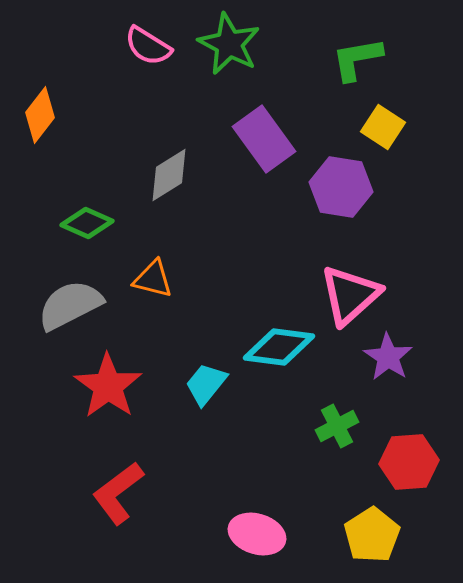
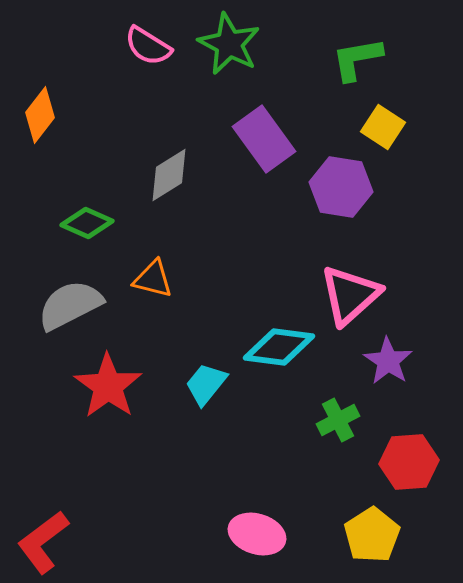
purple star: moved 4 px down
green cross: moved 1 px right, 6 px up
red L-shape: moved 75 px left, 49 px down
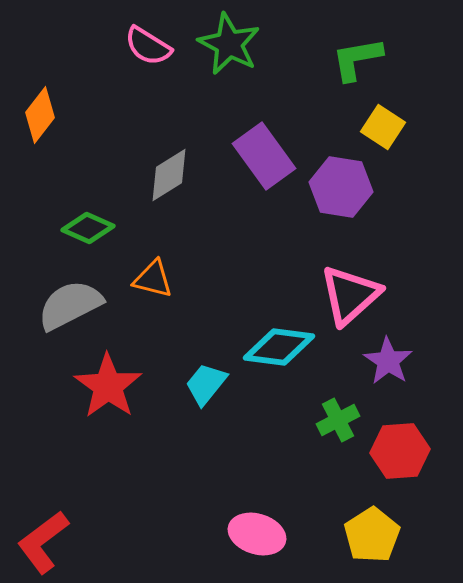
purple rectangle: moved 17 px down
green diamond: moved 1 px right, 5 px down
red hexagon: moved 9 px left, 11 px up
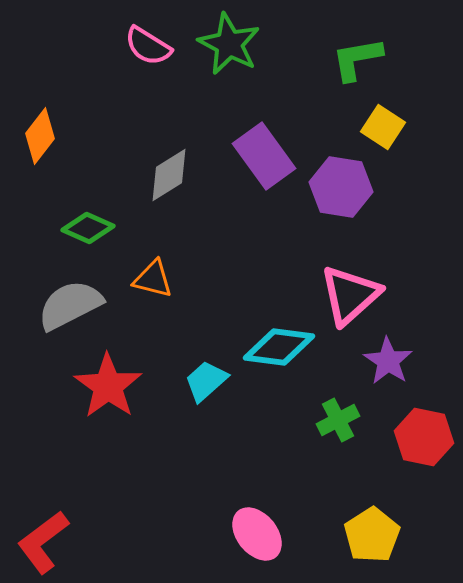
orange diamond: moved 21 px down
cyan trapezoid: moved 3 px up; rotated 9 degrees clockwise
red hexagon: moved 24 px right, 14 px up; rotated 16 degrees clockwise
pink ellipse: rotated 34 degrees clockwise
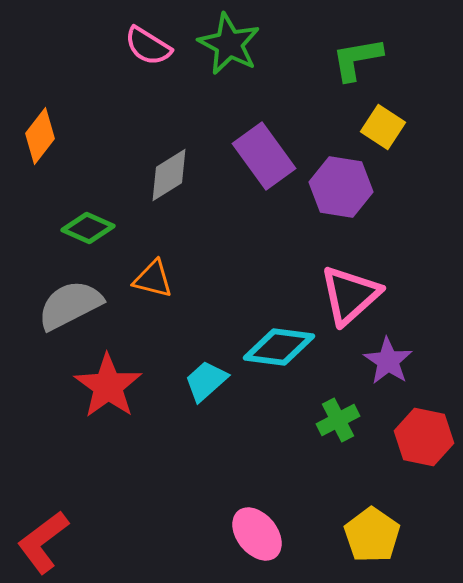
yellow pentagon: rotated 4 degrees counterclockwise
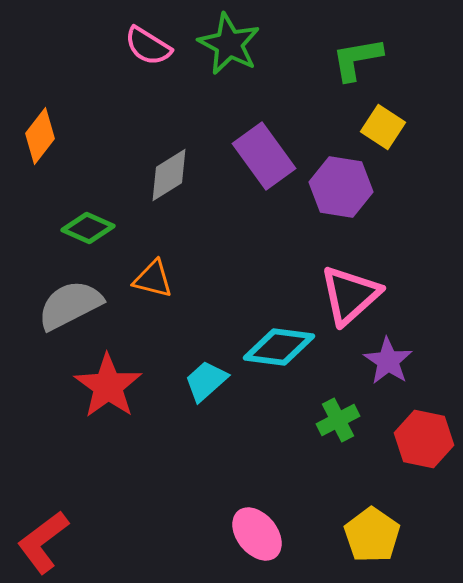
red hexagon: moved 2 px down
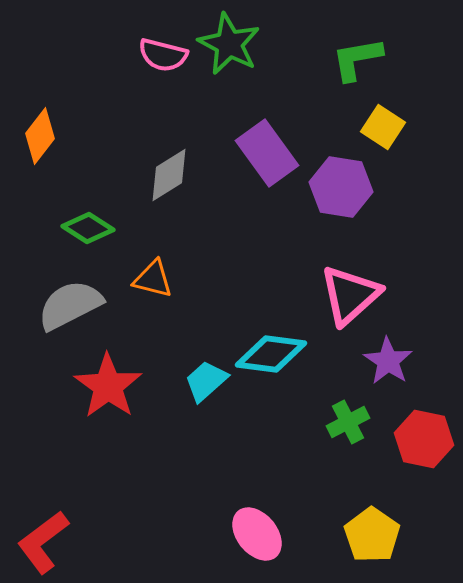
pink semicircle: moved 15 px right, 9 px down; rotated 18 degrees counterclockwise
purple rectangle: moved 3 px right, 3 px up
green diamond: rotated 9 degrees clockwise
cyan diamond: moved 8 px left, 7 px down
green cross: moved 10 px right, 2 px down
